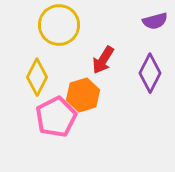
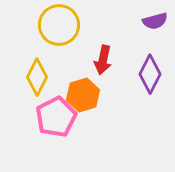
red arrow: rotated 20 degrees counterclockwise
purple diamond: moved 1 px down
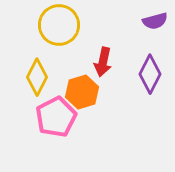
red arrow: moved 2 px down
orange hexagon: moved 1 px left, 3 px up
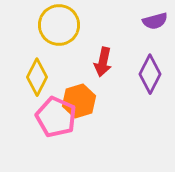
orange hexagon: moved 3 px left, 9 px down
pink pentagon: rotated 21 degrees counterclockwise
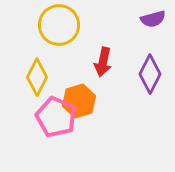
purple semicircle: moved 2 px left, 2 px up
